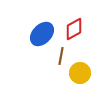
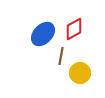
blue ellipse: moved 1 px right
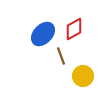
brown line: rotated 30 degrees counterclockwise
yellow circle: moved 3 px right, 3 px down
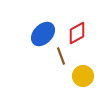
red diamond: moved 3 px right, 4 px down
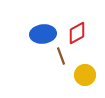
blue ellipse: rotated 40 degrees clockwise
yellow circle: moved 2 px right, 1 px up
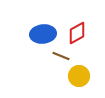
brown line: rotated 48 degrees counterclockwise
yellow circle: moved 6 px left, 1 px down
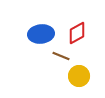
blue ellipse: moved 2 px left
